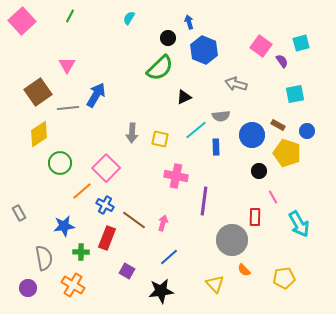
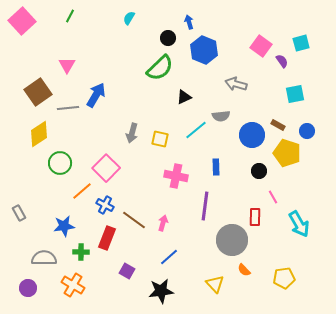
gray arrow at (132, 133): rotated 12 degrees clockwise
blue rectangle at (216, 147): moved 20 px down
purple line at (204, 201): moved 1 px right, 5 px down
gray semicircle at (44, 258): rotated 80 degrees counterclockwise
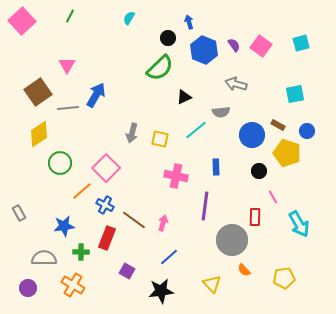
purple semicircle at (282, 61): moved 48 px left, 16 px up
gray semicircle at (221, 116): moved 4 px up
yellow triangle at (215, 284): moved 3 px left
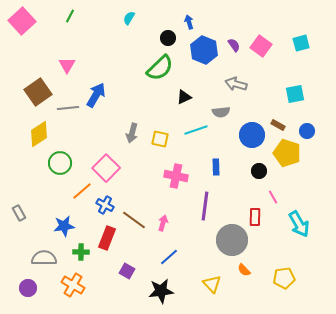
cyan line at (196, 130): rotated 20 degrees clockwise
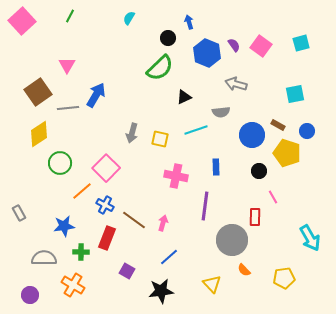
blue hexagon at (204, 50): moved 3 px right, 3 px down
cyan arrow at (299, 224): moved 11 px right, 14 px down
purple circle at (28, 288): moved 2 px right, 7 px down
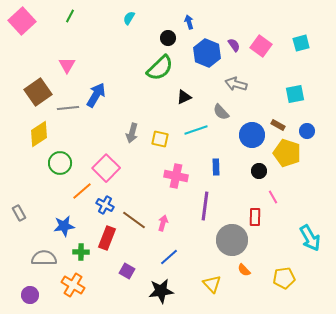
gray semicircle at (221, 112): rotated 54 degrees clockwise
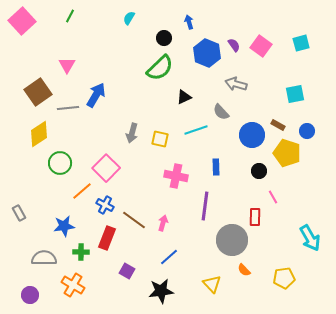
black circle at (168, 38): moved 4 px left
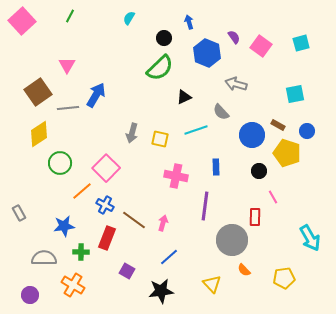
purple semicircle at (234, 45): moved 8 px up
